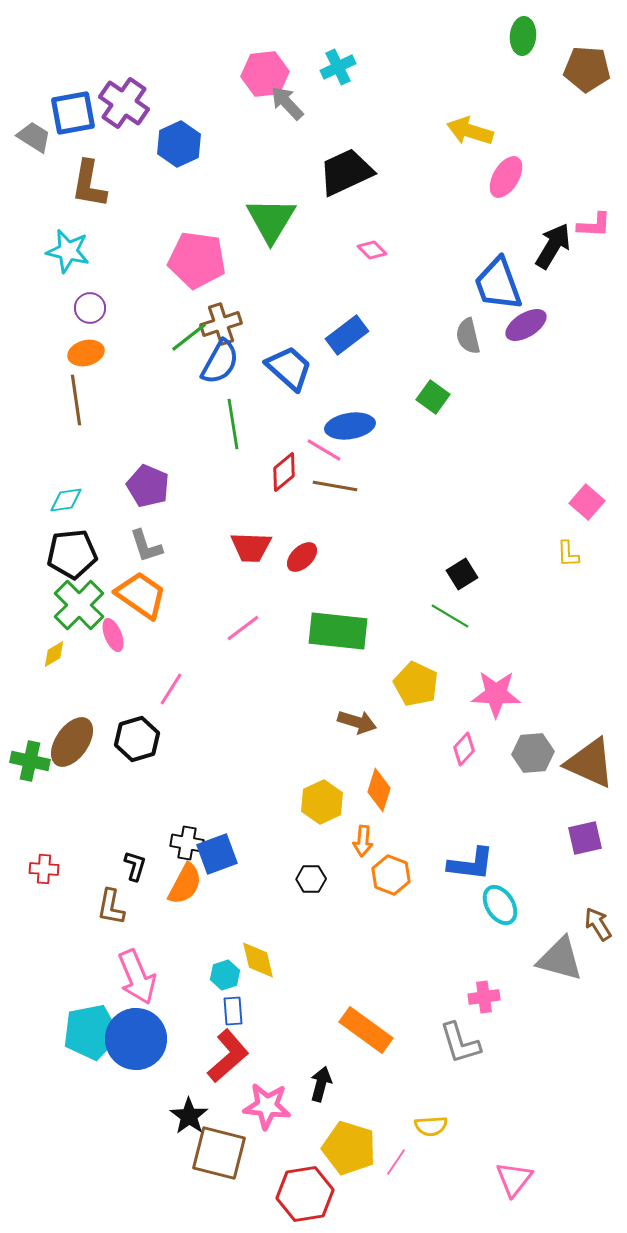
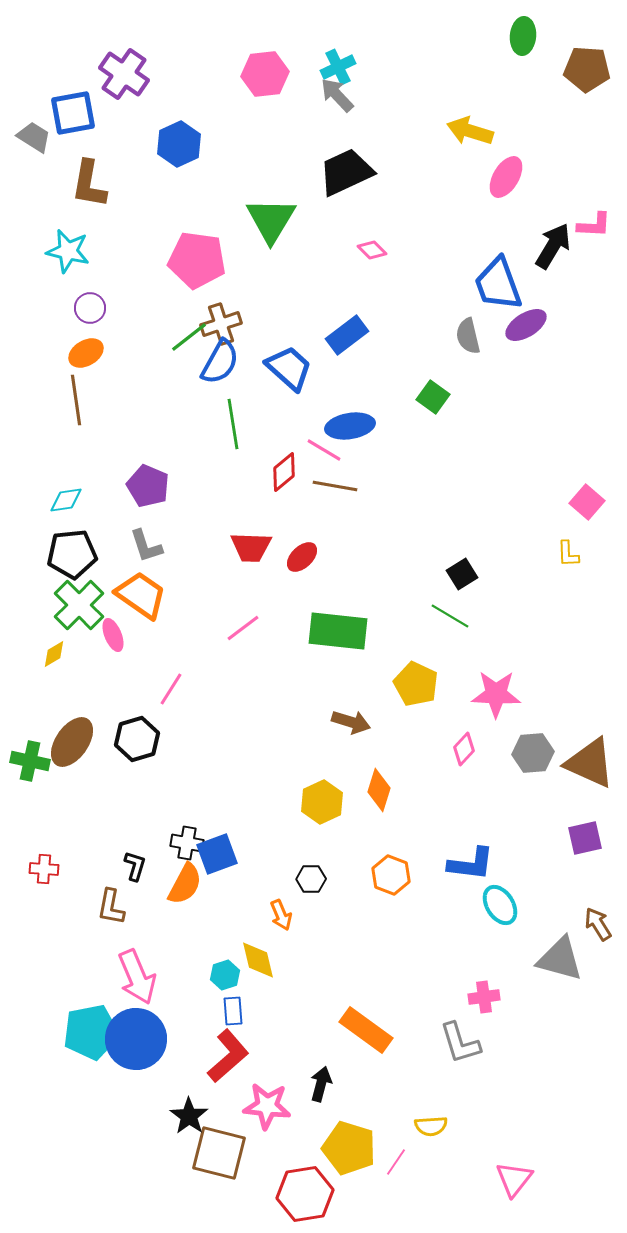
purple cross at (124, 103): moved 29 px up
gray arrow at (287, 103): moved 50 px right, 8 px up
orange ellipse at (86, 353): rotated 16 degrees counterclockwise
brown arrow at (357, 722): moved 6 px left
orange arrow at (363, 841): moved 82 px left, 74 px down; rotated 28 degrees counterclockwise
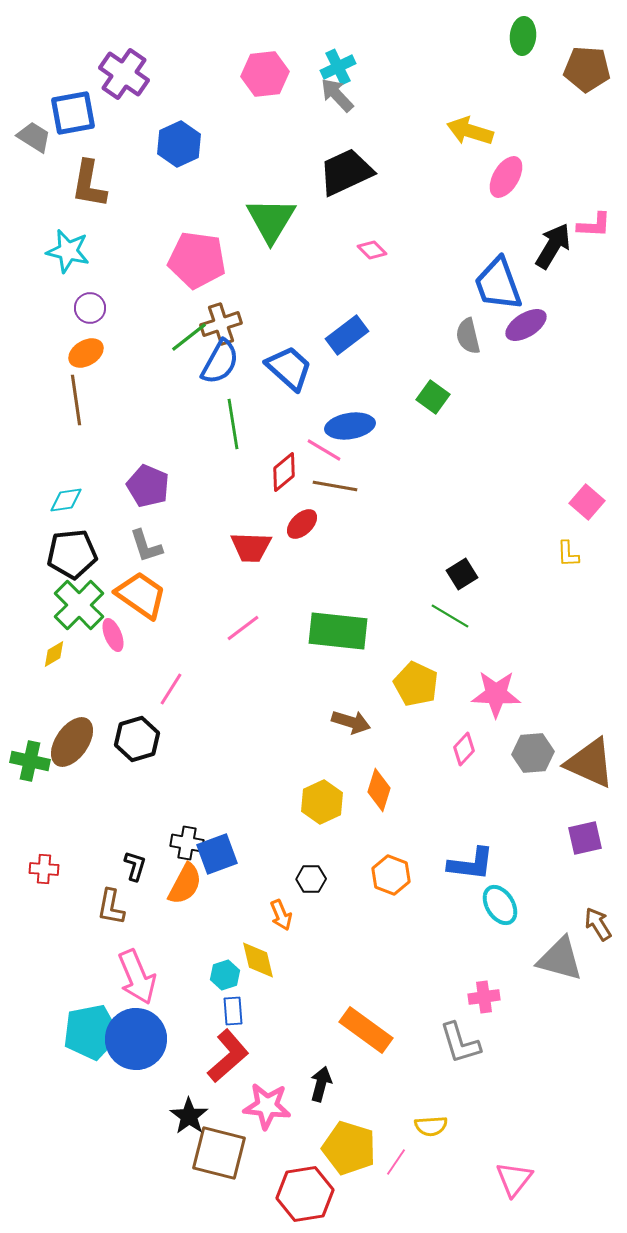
red ellipse at (302, 557): moved 33 px up
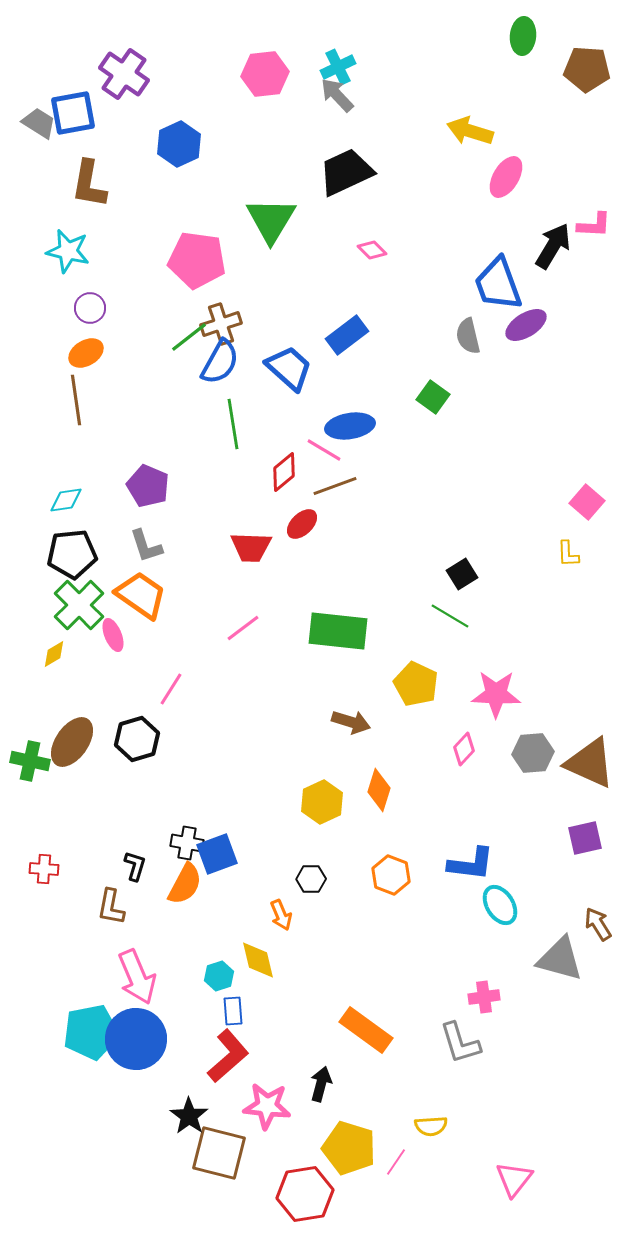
gray trapezoid at (34, 137): moved 5 px right, 14 px up
brown line at (335, 486): rotated 30 degrees counterclockwise
cyan hexagon at (225, 975): moved 6 px left, 1 px down
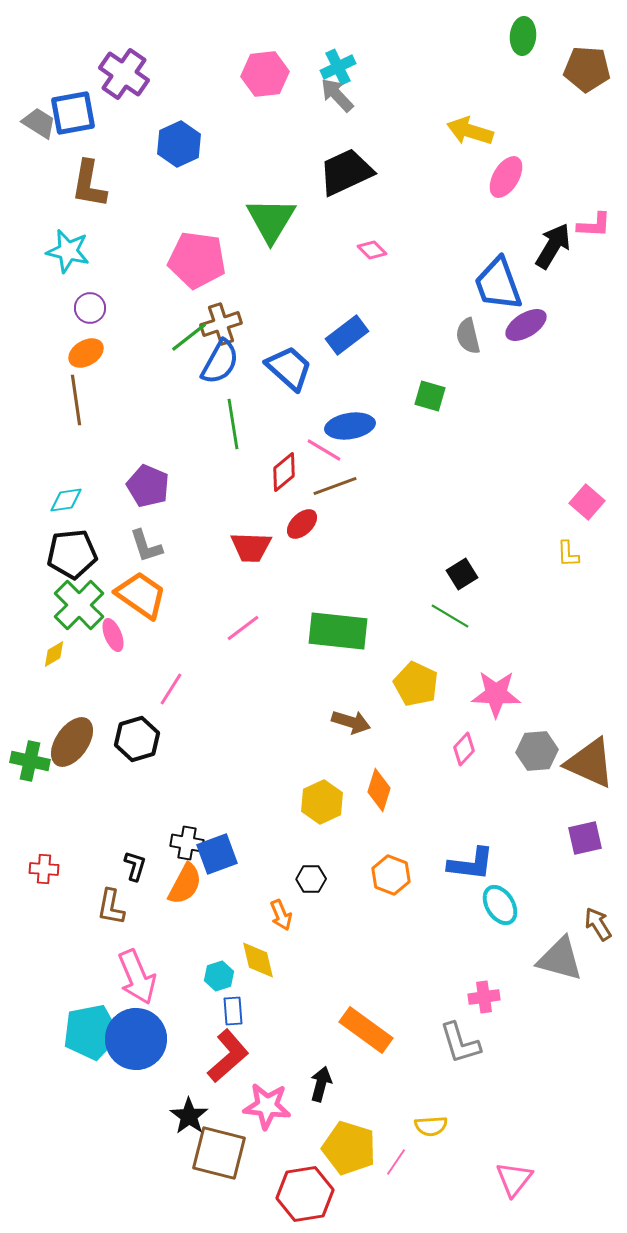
green square at (433, 397): moved 3 px left, 1 px up; rotated 20 degrees counterclockwise
gray hexagon at (533, 753): moved 4 px right, 2 px up
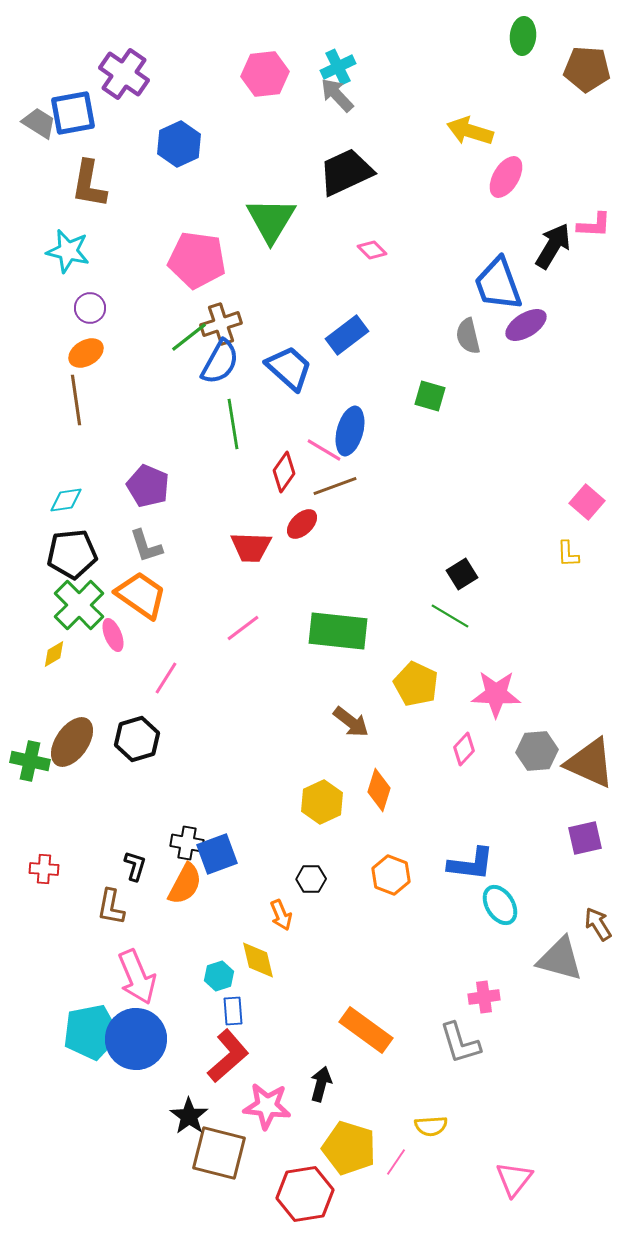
blue ellipse at (350, 426): moved 5 px down; rotated 66 degrees counterclockwise
red diamond at (284, 472): rotated 15 degrees counterclockwise
pink line at (171, 689): moved 5 px left, 11 px up
brown arrow at (351, 722): rotated 21 degrees clockwise
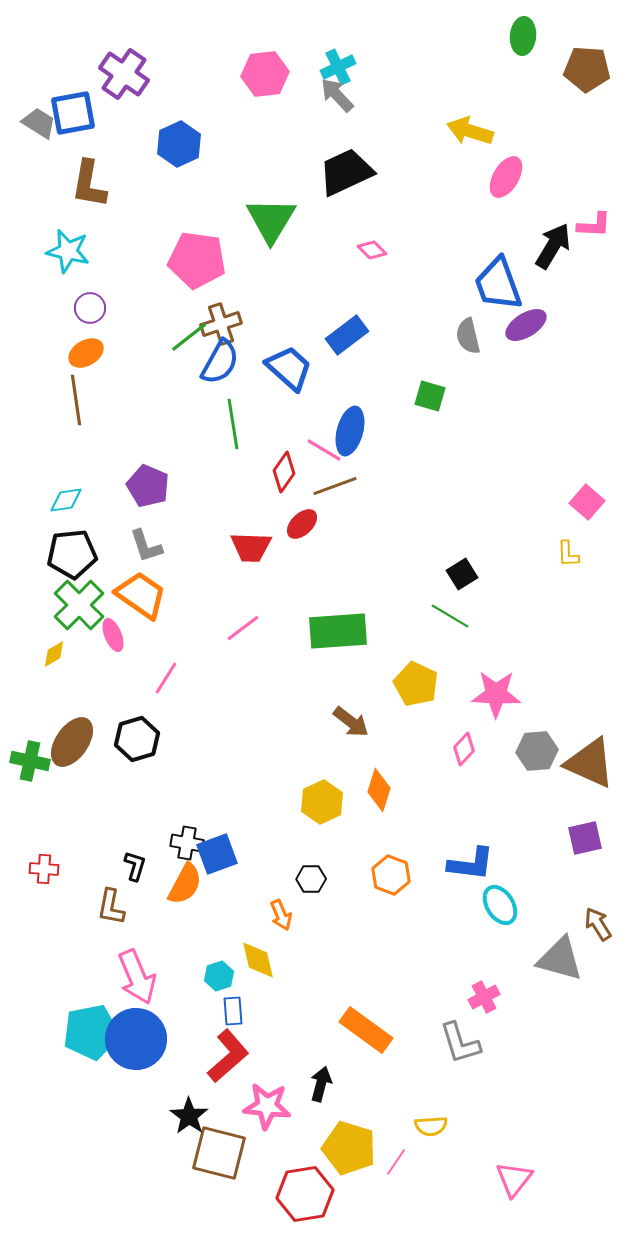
green rectangle at (338, 631): rotated 10 degrees counterclockwise
pink cross at (484, 997): rotated 20 degrees counterclockwise
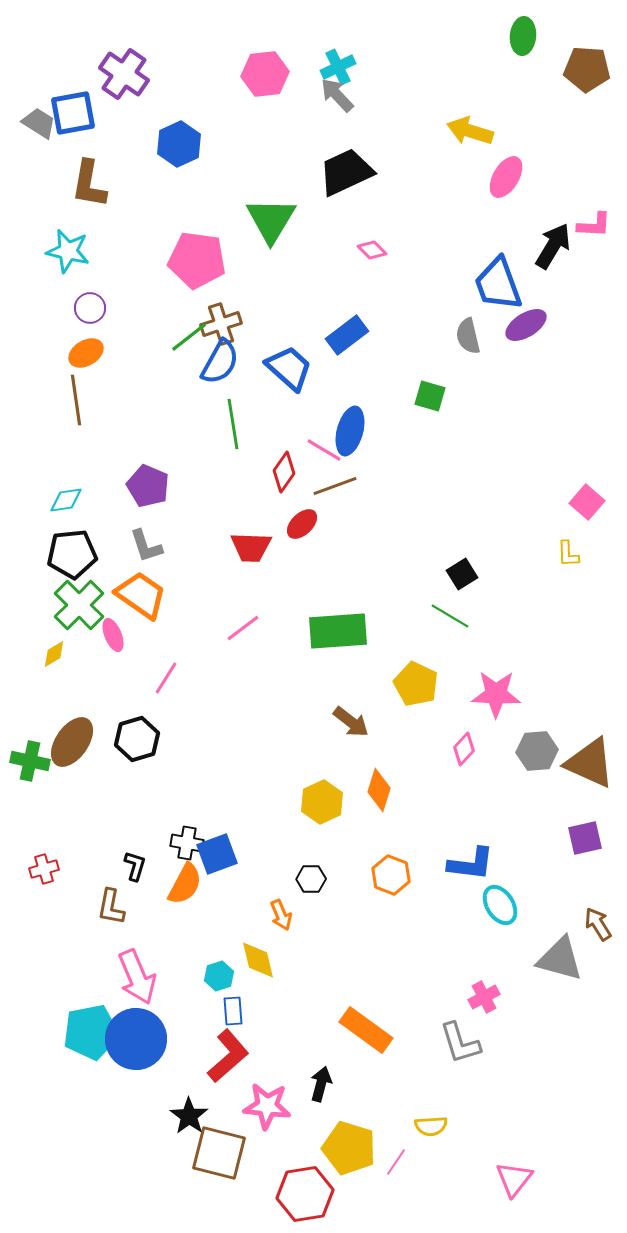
red cross at (44, 869): rotated 20 degrees counterclockwise
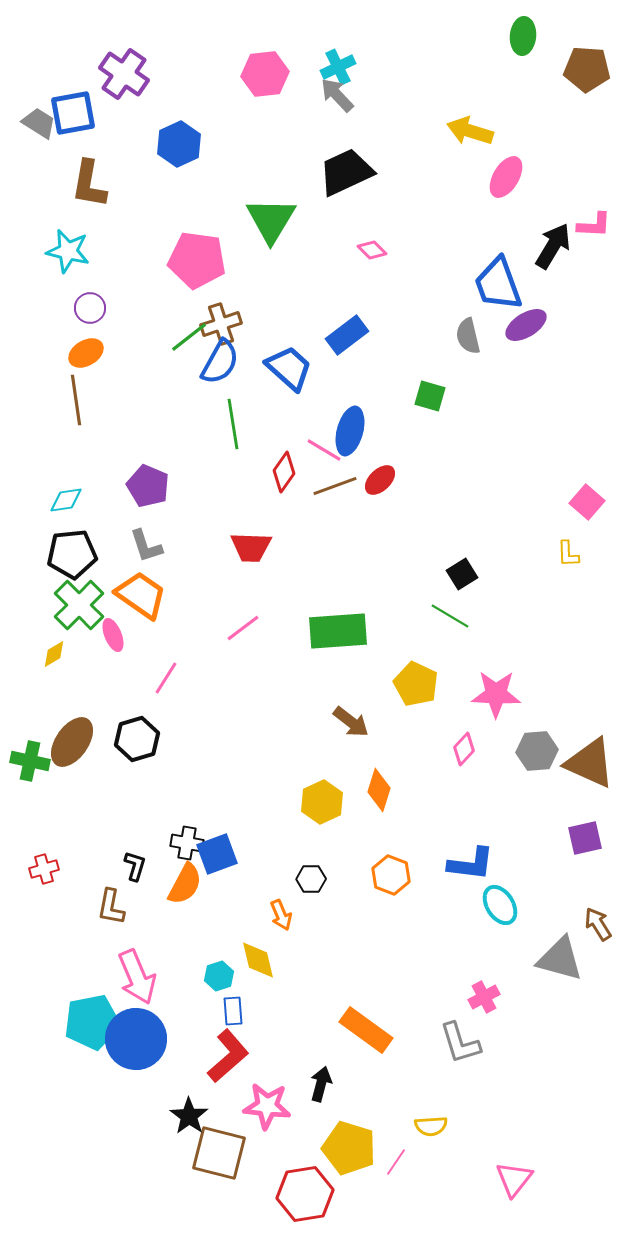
red ellipse at (302, 524): moved 78 px right, 44 px up
cyan pentagon at (91, 1032): moved 1 px right, 10 px up
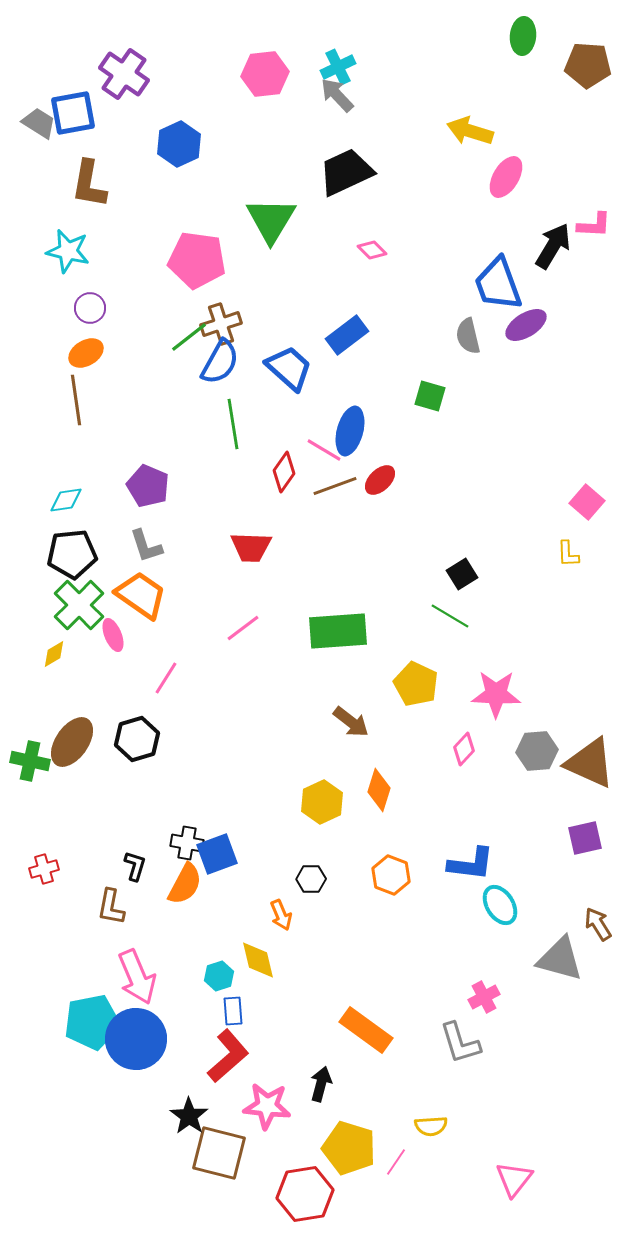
brown pentagon at (587, 69): moved 1 px right, 4 px up
